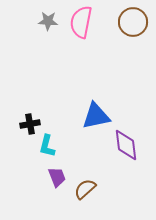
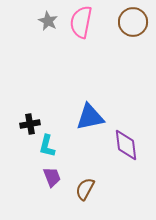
gray star: rotated 24 degrees clockwise
blue triangle: moved 6 px left, 1 px down
purple trapezoid: moved 5 px left
brown semicircle: rotated 20 degrees counterclockwise
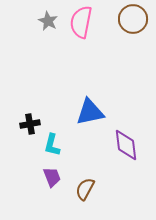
brown circle: moved 3 px up
blue triangle: moved 5 px up
cyan L-shape: moved 5 px right, 1 px up
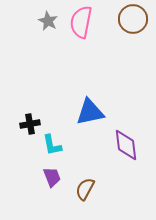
cyan L-shape: rotated 25 degrees counterclockwise
